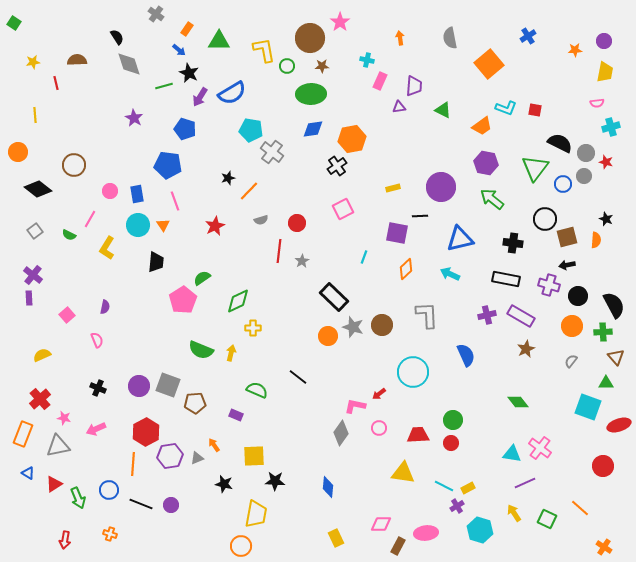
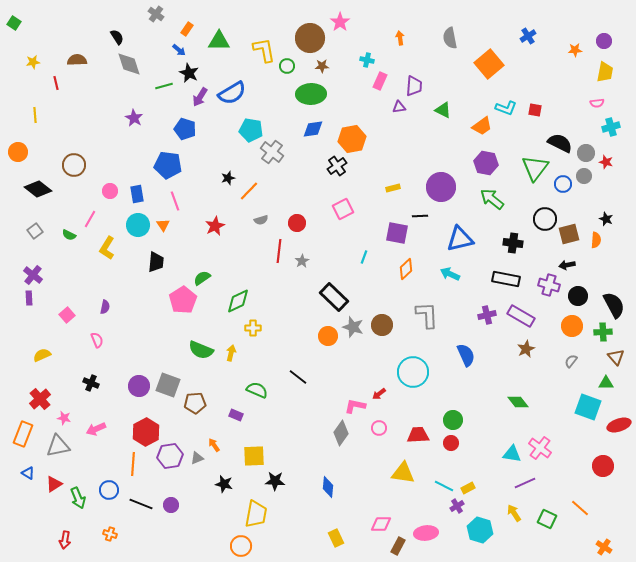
brown square at (567, 237): moved 2 px right, 3 px up
black cross at (98, 388): moved 7 px left, 5 px up
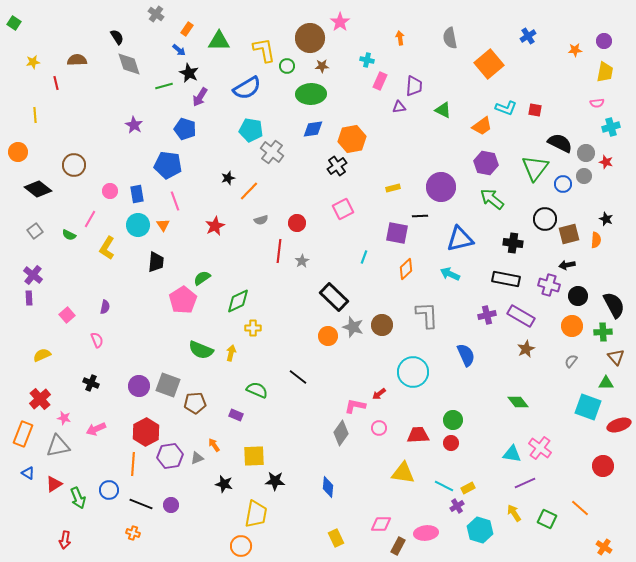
blue semicircle at (232, 93): moved 15 px right, 5 px up
purple star at (134, 118): moved 7 px down
orange cross at (110, 534): moved 23 px right, 1 px up
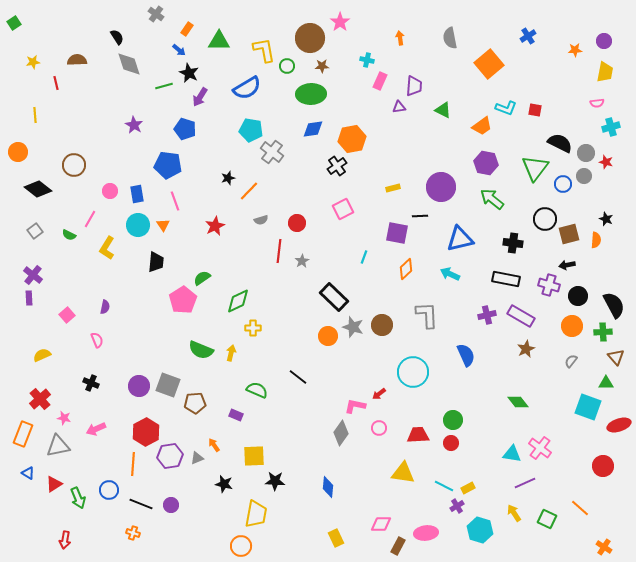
green square at (14, 23): rotated 24 degrees clockwise
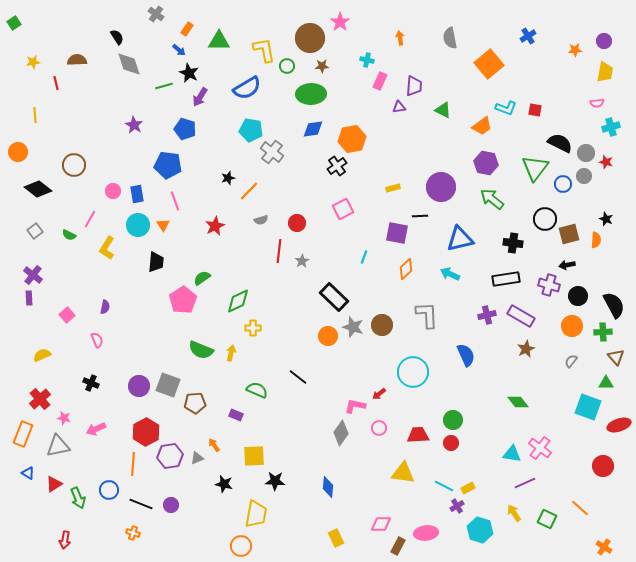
pink circle at (110, 191): moved 3 px right
black rectangle at (506, 279): rotated 20 degrees counterclockwise
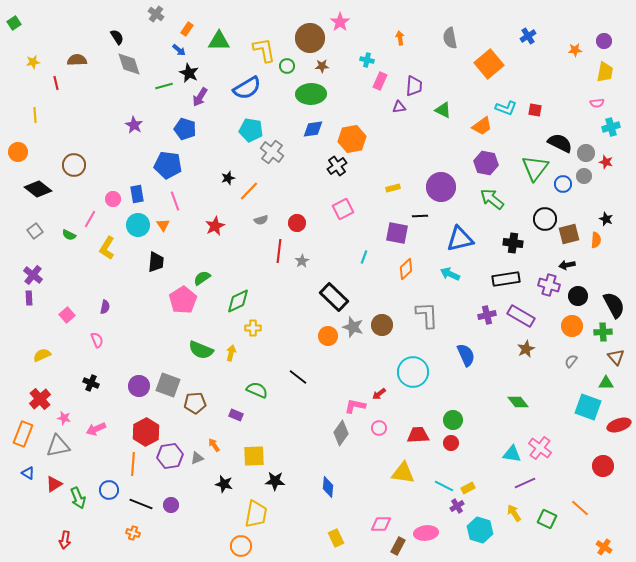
pink circle at (113, 191): moved 8 px down
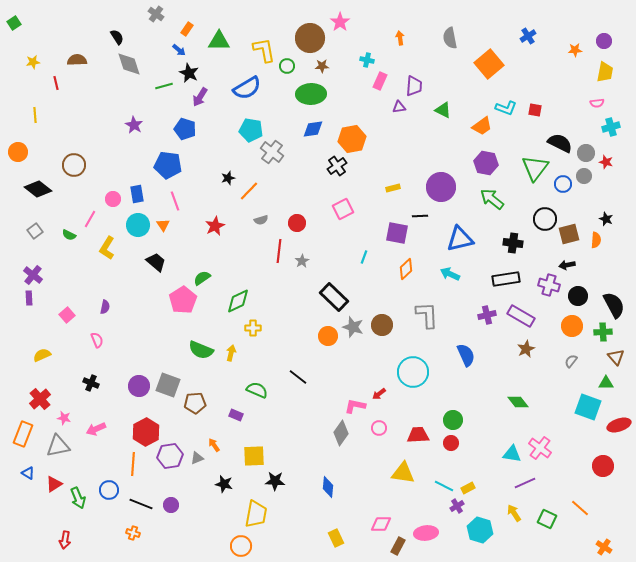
black trapezoid at (156, 262): rotated 55 degrees counterclockwise
